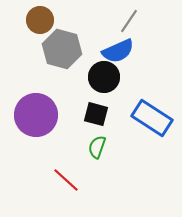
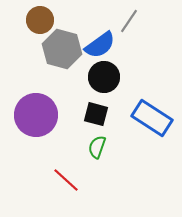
blue semicircle: moved 18 px left, 6 px up; rotated 12 degrees counterclockwise
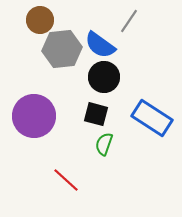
blue semicircle: rotated 72 degrees clockwise
gray hexagon: rotated 21 degrees counterclockwise
purple circle: moved 2 px left, 1 px down
green semicircle: moved 7 px right, 3 px up
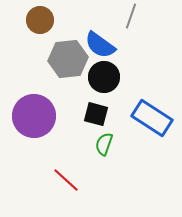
gray line: moved 2 px right, 5 px up; rotated 15 degrees counterclockwise
gray hexagon: moved 6 px right, 10 px down
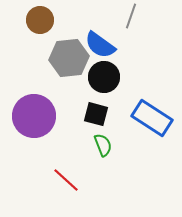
gray hexagon: moved 1 px right, 1 px up
green semicircle: moved 1 px left, 1 px down; rotated 140 degrees clockwise
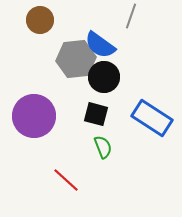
gray hexagon: moved 7 px right, 1 px down
green semicircle: moved 2 px down
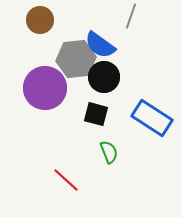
purple circle: moved 11 px right, 28 px up
green semicircle: moved 6 px right, 5 px down
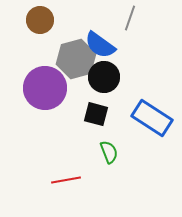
gray line: moved 1 px left, 2 px down
gray hexagon: rotated 9 degrees counterclockwise
red line: rotated 52 degrees counterclockwise
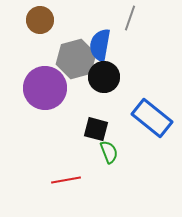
blue semicircle: rotated 64 degrees clockwise
black square: moved 15 px down
blue rectangle: rotated 6 degrees clockwise
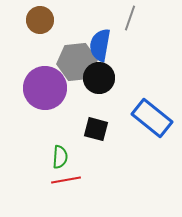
gray hexagon: moved 1 px right, 3 px down; rotated 9 degrees clockwise
black circle: moved 5 px left, 1 px down
green semicircle: moved 49 px left, 5 px down; rotated 25 degrees clockwise
